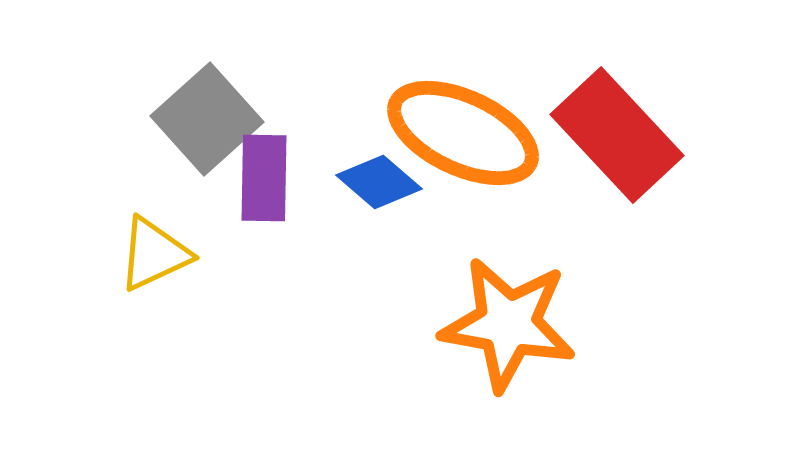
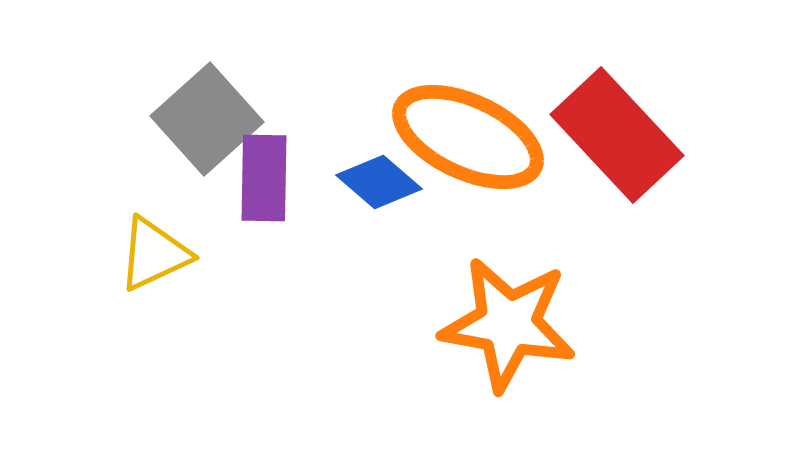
orange ellipse: moved 5 px right, 4 px down
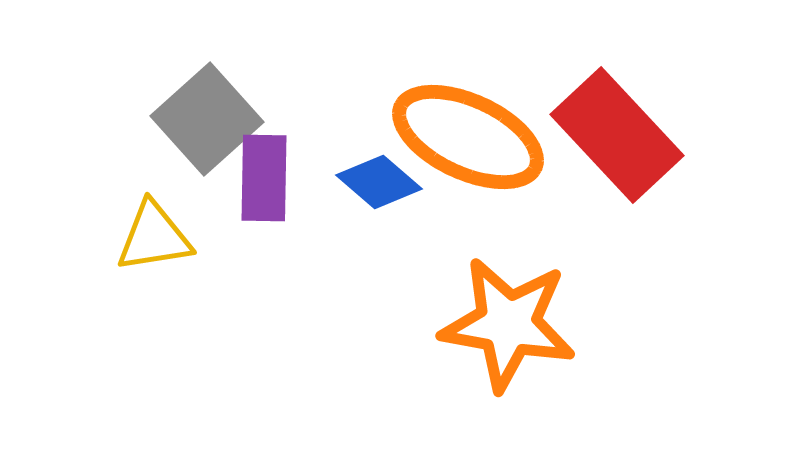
yellow triangle: moved 17 px up; rotated 16 degrees clockwise
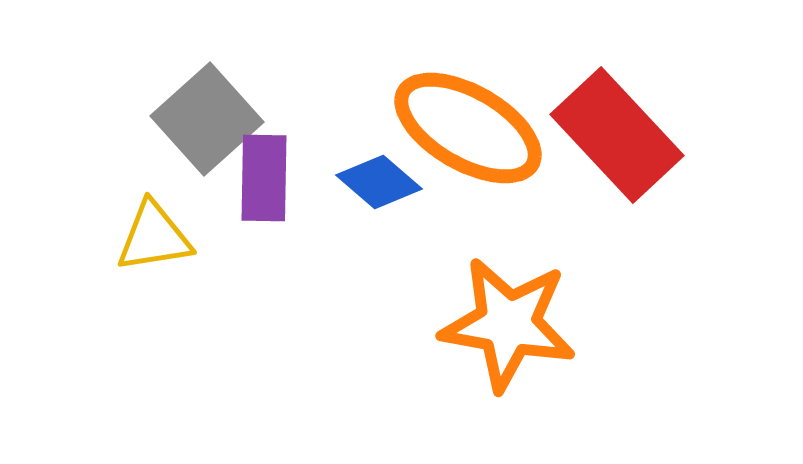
orange ellipse: moved 9 px up; rotated 5 degrees clockwise
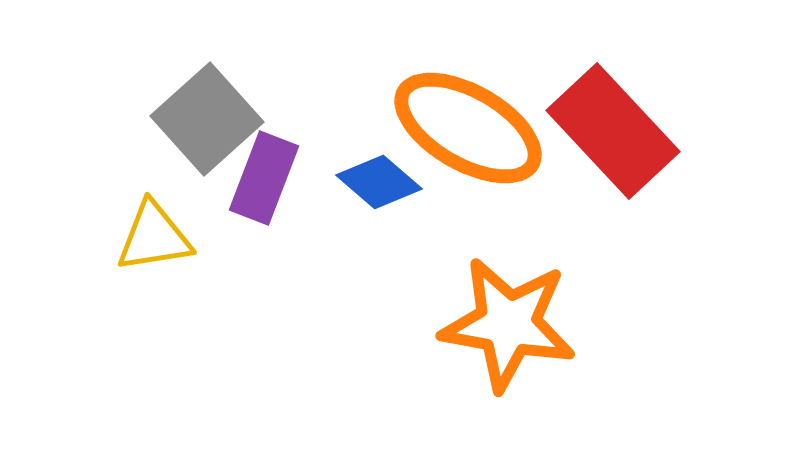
red rectangle: moved 4 px left, 4 px up
purple rectangle: rotated 20 degrees clockwise
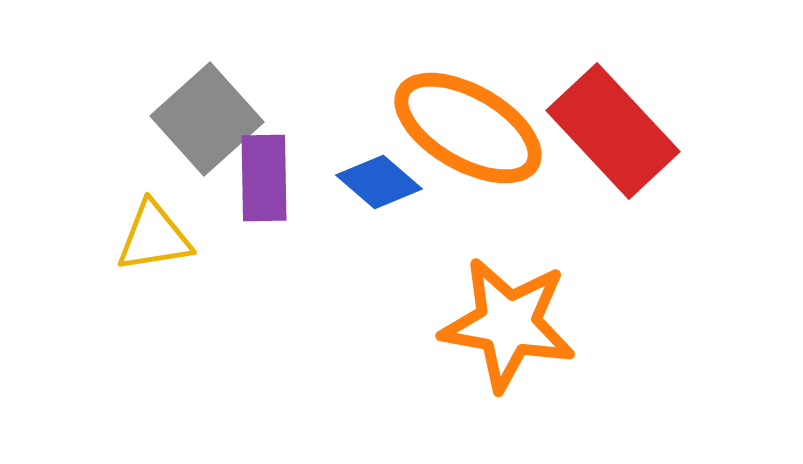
purple rectangle: rotated 22 degrees counterclockwise
